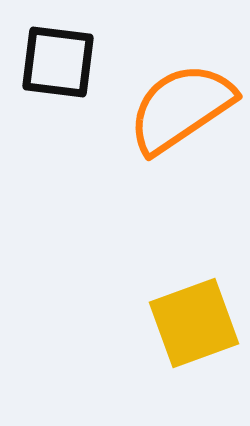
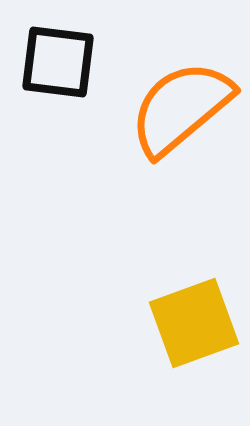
orange semicircle: rotated 6 degrees counterclockwise
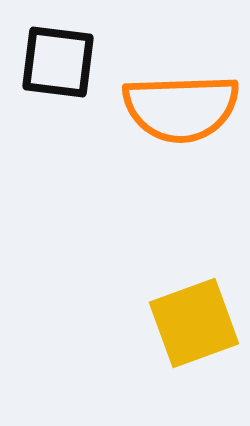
orange semicircle: rotated 142 degrees counterclockwise
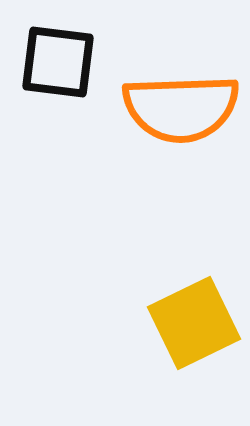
yellow square: rotated 6 degrees counterclockwise
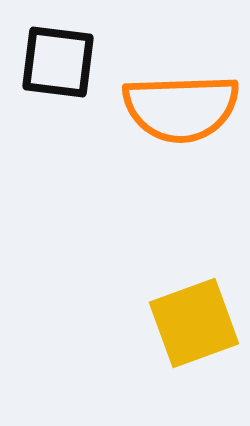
yellow square: rotated 6 degrees clockwise
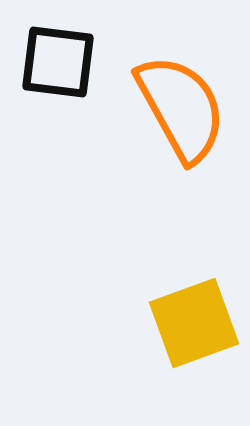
orange semicircle: rotated 117 degrees counterclockwise
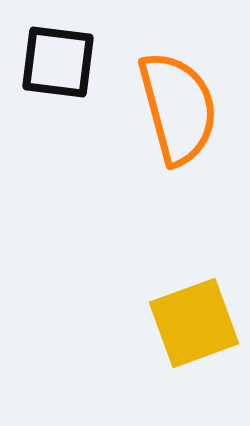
orange semicircle: moved 3 px left; rotated 14 degrees clockwise
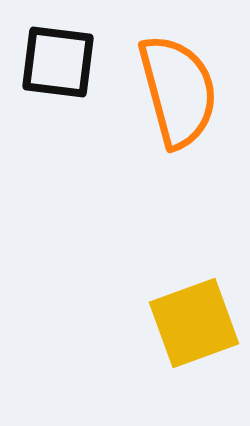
orange semicircle: moved 17 px up
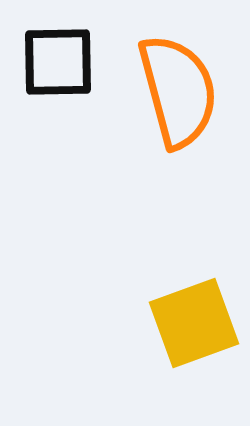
black square: rotated 8 degrees counterclockwise
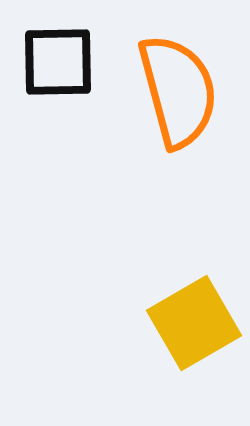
yellow square: rotated 10 degrees counterclockwise
